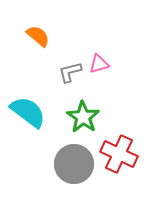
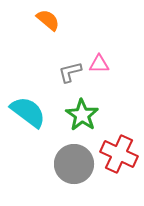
orange semicircle: moved 10 px right, 16 px up
pink triangle: rotated 15 degrees clockwise
green star: moved 1 px left, 2 px up
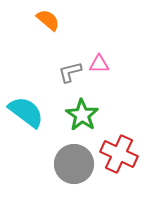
cyan semicircle: moved 2 px left
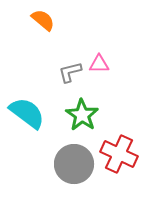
orange semicircle: moved 5 px left
cyan semicircle: moved 1 px right, 1 px down
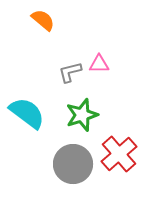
green star: rotated 20 degrees clockwise
red cross: rotated 24 degrees clockwise
gray circle: moved 1 px left
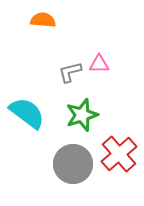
orange semicircle: rotated 35 degrees counterclockwise
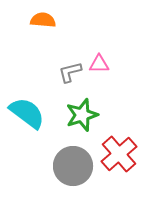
gray circle: moved 2 px down
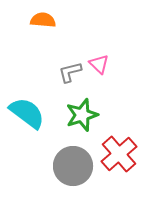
pink triangle: rotated 45 degrees clockwise
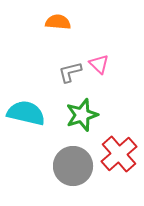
orange semicircle: moved 15 px right, 2 px down
cyan semicircle: moved 1 px left; rotated 24 degrees counterclockwise
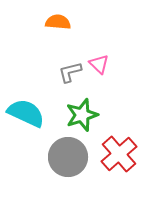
cyan semicircle: rotated 12 degrees clockwise
gray circle: moved 5 px left, 9 px up
